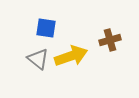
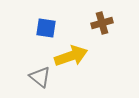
brown cross: moved 8 px left, 17 px up
gray triangle: moved 2 px right, 18 px down
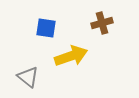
gray triangle: moved 12 px left
